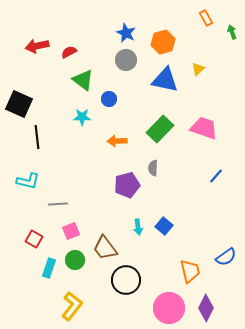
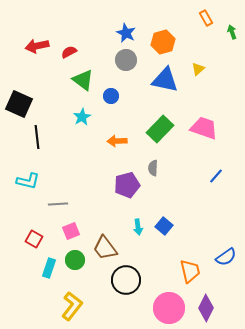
blue circle: moved 2 px right, 3 px up
cyan star: rotated 30 degrees counterclockwise
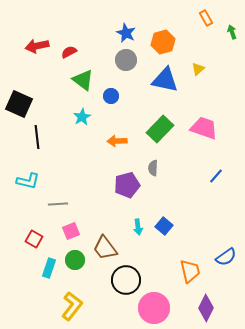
pink circle: moved 15 px left
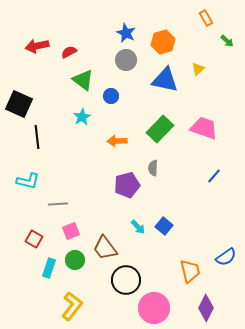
green arrow: moved 5 px left, 9 px down; rotated 152 degrees clockwise
blue line: moved 2 px left
cyan arrow: rotated 35 degrees counterclockwise
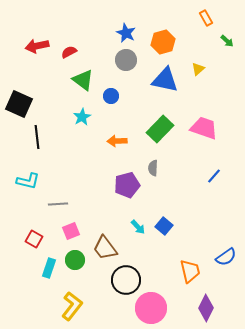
pink circle: moved 3 px left
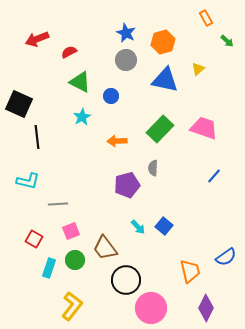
red arrow: moved 7 px up; rotated 10 degrees counterclockwise
green triangle: moved 3 px left, 2 px down; rotated 10 degrees counterclockwise
